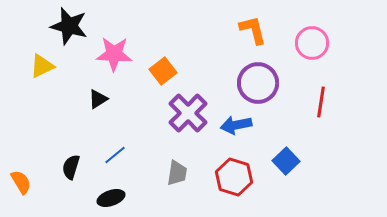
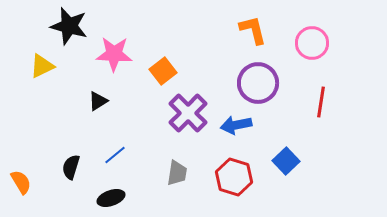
black triangle: moved 2 px down
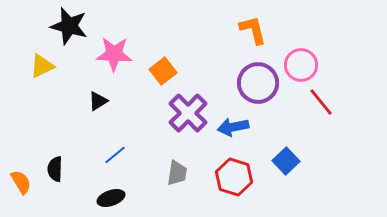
pink circle: moved 11 px left, 22 px down
red line: rotated 48 degrees counterclockwise
blue arrow: moved 3 px left, 2 px down
black semicircle: moved 16 px left, 2 px down; rotated 15 degrees counterclockwise
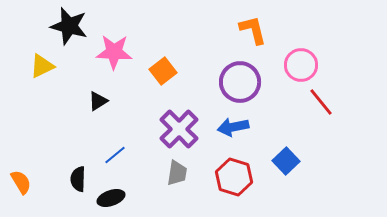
pink star: moved 2 px up
purple circle: moved 18 px left, 1 px up
purple cross: moved 9 px left, 16 px down
black semicircle: moved 23 px right, 10 px down
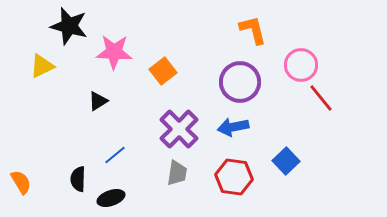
red line: moved 4 px up
red hexagon: rotated 9 degrees counterclockwise
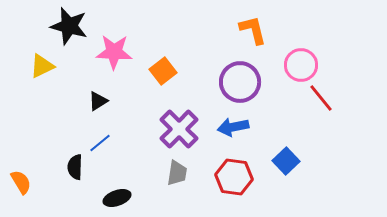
blue line: moved 15 px left, 12 px up
black semicircle: moved 3 px left, 12 px up
black ellipse: moved 6 px right
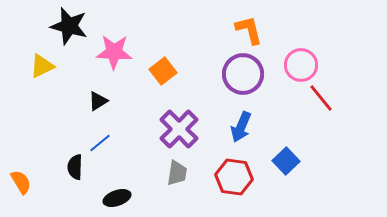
orange L-shape: moved 4 px left
purple circle: moved 3 px right, 8 px up
blue arrow: moved 8 px right; rotated 56 degrees counterclockwise
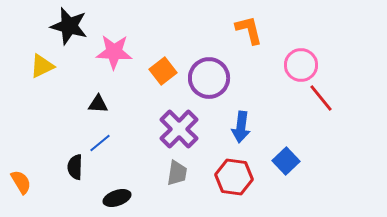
purple circle: moved 34 px left, 4 px down
black triangle: moved 3 px down; rotated 35 degrees clockwise
blue arrow: rotated 16 degrees counterclockwise
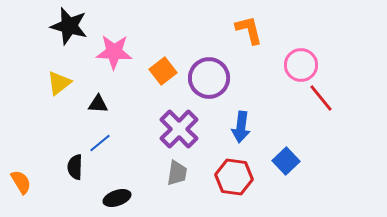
yellow triangle: moved 17 px right, 17 px down; rotated 12 degrees counterclockwise
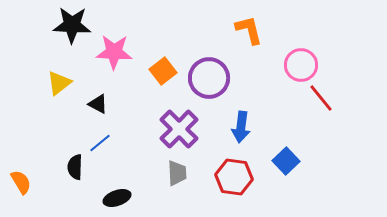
black star: moved 3 px right, 1 px up; rotated 12 degrees counterclockwise
black triangle: rotated 25 degrees clockwise
gray trapezoid: rotated 12 degrees counterclockwise
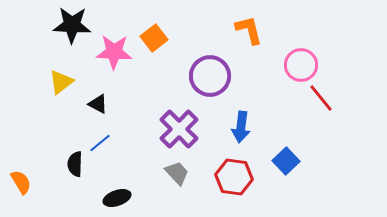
orange square: moved 9 px left, 33 px up
purple circle: moved 1 px right, 2 px up
yellow triangle: moved 2 px right, 1 px up
black semicircle: moved 3 px up
gray trapezoid: rotated 40 degrees counterclockwise
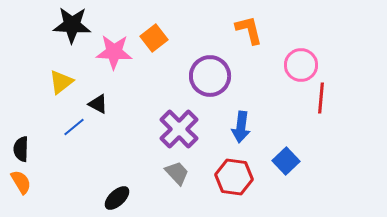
red line: rotated 44 degrees clockwise
blue line: moved 26 px left, 16 px up
black semicircle: moved 54 px left, 15 px up
black ellipse: rotated 24 degrees counterclockwise
